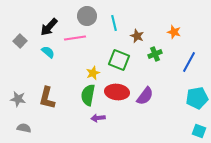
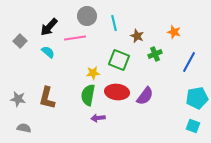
yellow star: rotated 16 degrees clockwise
cyan square: moved 6 px left, 5 px up
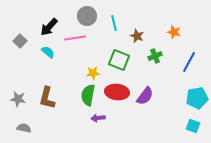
green cross: moved 2 px down
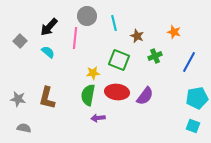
pink line: rotated 75 degrees counterclockwise
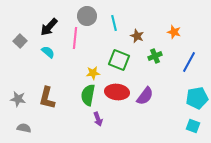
purple arrow: moved 1 px down; rotated 104 degrees counterclockwise
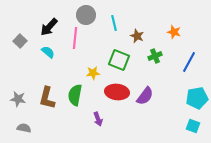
gray circle: moved 1 px left, 1 px up
green semicircle: moved 13 px left
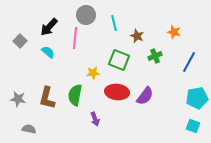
purple arrow: moved 3 px left
gray semicircle: moved 5 px right, 1 px down
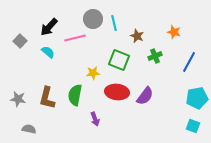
gray circle: moved 7 px right, 4 px down
pink line: rotated 70 degrees clockwise
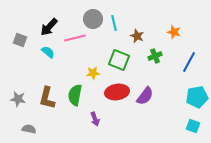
gray square: moved 1 px up; rotated 24 degrees counterclockwise
red ellipse: rotated 15 degrees counterclockwise
cyan pentagon: moved 1 px up
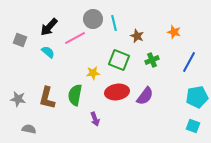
pink line: rotated 15 degrees counterclockwise
green cross: moved 3 px left, 4 px down
